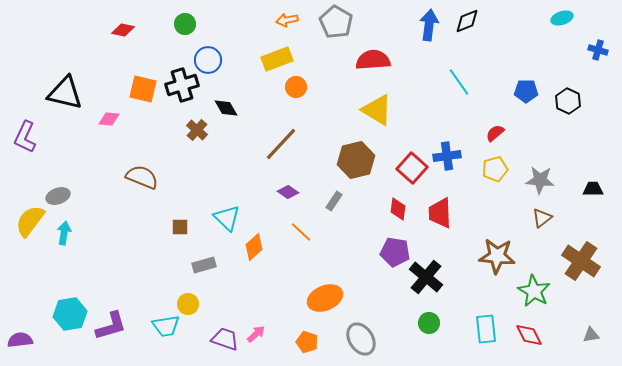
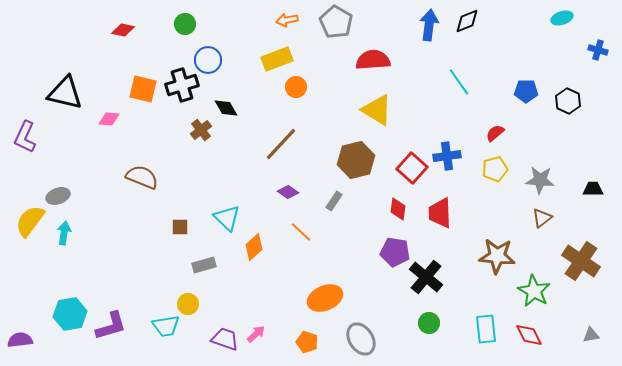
brown cross at (197, 130): moved 4 px right; rotated 10 degrees clockwise
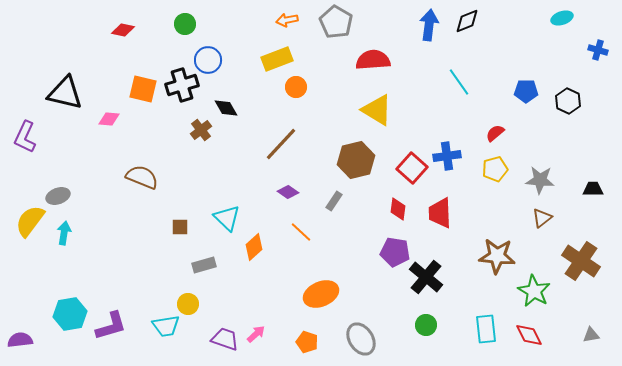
orange ellipse at (325, 298): moved 4 px left, 4 px up
green circle at (429, 323): moved 3 px left, 2 px down
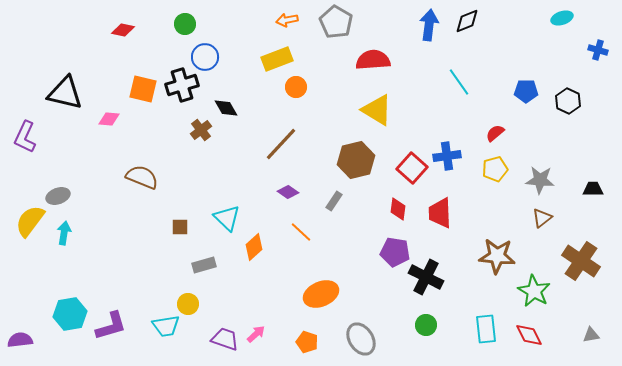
blue circle at (208, 60): moved 3 px left, 3 px up
black cross at (426, 277): rotated 12 degrees counterclockwise
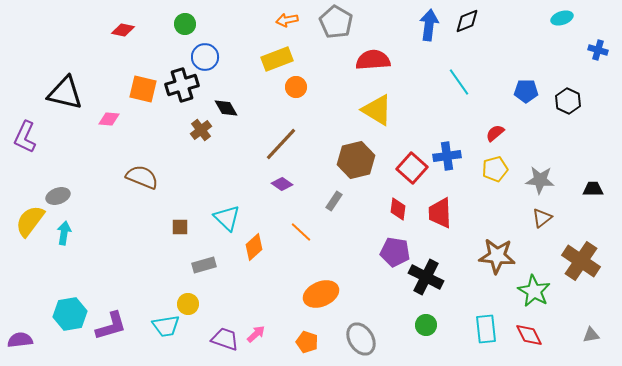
purple diamond at (288, 192): moved 6 px left, 8 px up
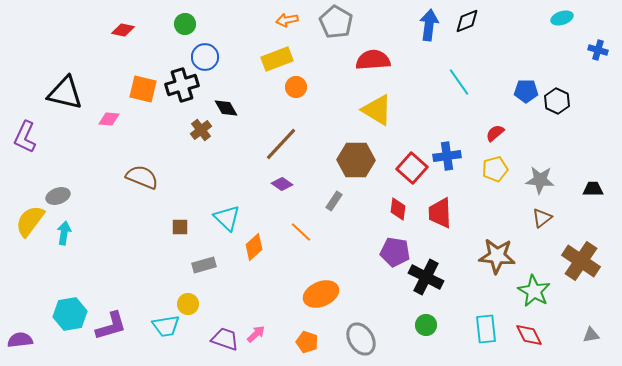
black hexagon at (568, 101): moved 11 px left
brown hexagon at (356, 160): rotated 15 degrees clockwise
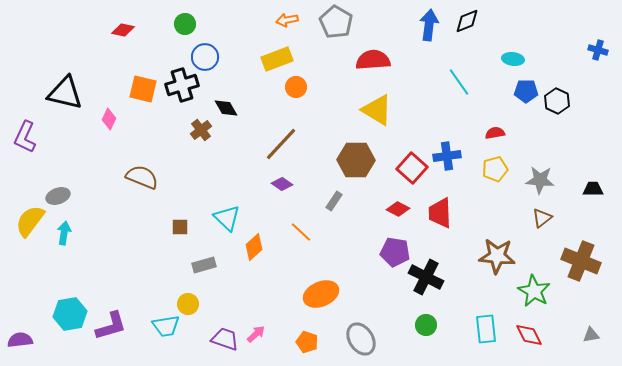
cyan ellipse at (562, 18): moved 49 px left, 41 px down; rotated 25 degrees clockwise
pink diamond at (109, 119): rotated 70 degrees counterclockwise
red semicircle at (495, 133): rotated 30 degrees clockwise
red diamond at (398, 209): rotated 70 degrees counterclockwise
brown cross at (581, 261): rotated 12 degrees counterclockwise
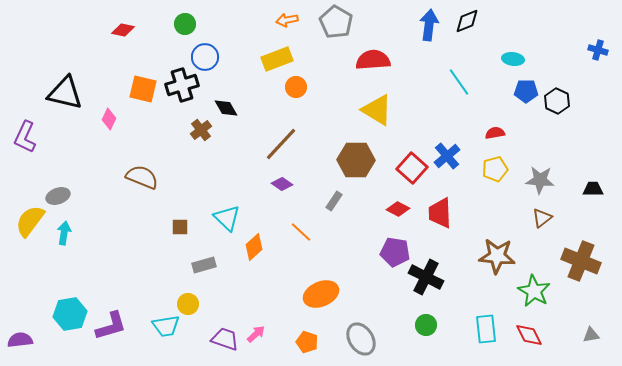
blue cross at (447, 156): rotated 32 degrees counterclockwise
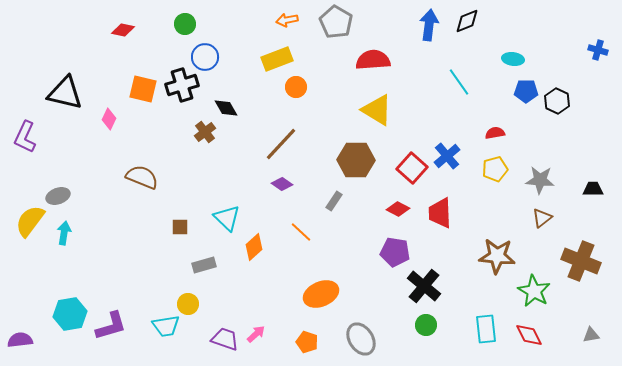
brown cross at (201, 130): moved 4 px right, 2 px down
black cross at (426, 277): moved 2 px left, 9 px down; rotated 12 degrees clockwise
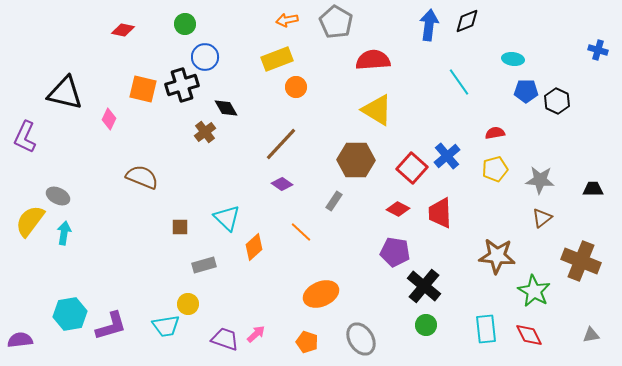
gray ellipse at (58, 196): rotated 45 degrees clockwise
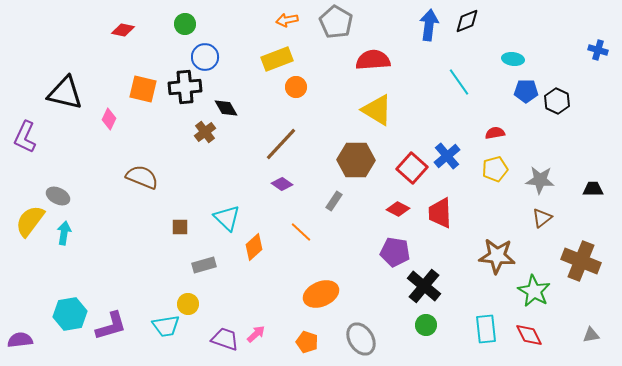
black cross at (182, 85): moved 3 px right, 2 px down; rotated 12 degrees clockwise
